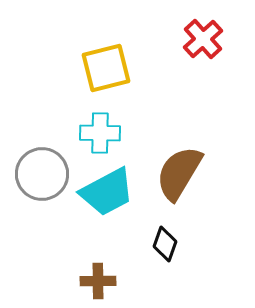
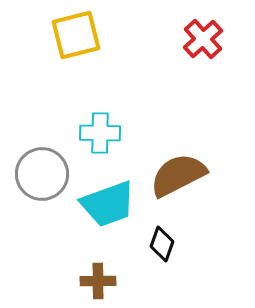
yellow square: moved 30 px left, 33 px up
brown semicircle: moved 1 px left, 2 px down; rotated 32 degrees clockwise
cyan trapezoid: moved 1 px right, 12 px down; rotated 8 degrees clockwise
black diamond: moved 3 px left
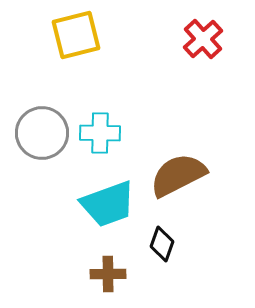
gray circle: moved 41 px up
brown cross: moved 10 px right, 7 px up
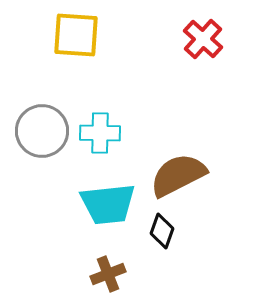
yellow square: rotated 18 degrees clockwise
red cross: rotated 6 degrees counterclockwise
gray circle: moved 2 px up
cyan trapezoid: rotated 14 degrees clockwise
black diamond: moved 13 px up
brown cross: rotated 20 degrees counterclockwise
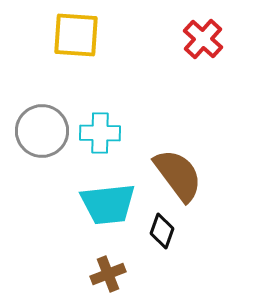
brown semicircle: rotated 80 degrees clockwise
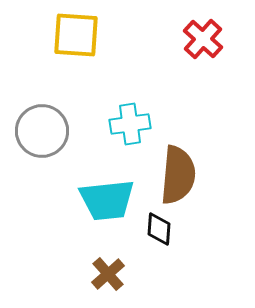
cyan cross: moved 30 px right, 9 px up; rotated 9 degrees counterclockwise
brown semicircle: rotated 42 degrees clockwise
cyan trapezoid: moved 1 px left, 4 px up
black diamond: moved 3 px left, 2 px up; rotated 16 degrees counterclockwise
brown cross: rotated 20 degrees counterclockwise
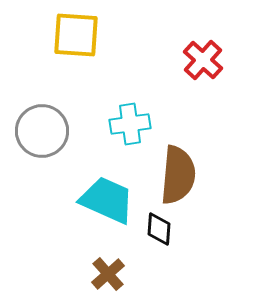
red cross: moved 21 px down
cyan trapezoid: rotated 150 degrees counterclockwise
